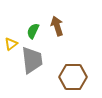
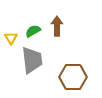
brown arrow: rotated 18 degrees clockwise
green semicircle: rotated 35 degrees clockwise
yellow triangle: moved 6 px up; rotated 24 degrees counterclockwise
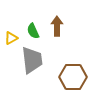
green semicircle: rotated 84 degrees counterclockwise
yellow triangle: rotated 32 degrees clockwise
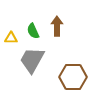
yellow triangle: rotated 32 degrees clockwise
gray trapezoid: rotated 144 degrees counterclockwise
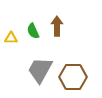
gray trapezoid: moved 8 px right, 10 px down
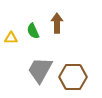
brown arrow: moved 3 px up
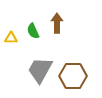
brown hexagon: moved 1 px up
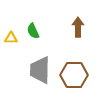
brown arrow: moved 21 px right, 4 px down
gray trapezoid: rotated 28 degrees counterclockwise
brown hexagon: moved 1 px right, 1 px up
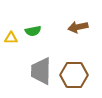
brown arrow: rotated 102 degrees counterclockwise
green semicircle: rotated 77 degrees counterclockwise
gray trapezoid: moved 1 px right, 1 px down
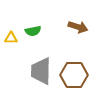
brown arrow: rotated 150 degrees counterclockwise
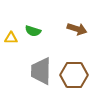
brown arrow: moved 1 px left, 2 px down
green semicircle: rotated 28 degrees clockwise
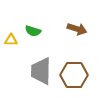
yellow triangle: moved 2 px down
